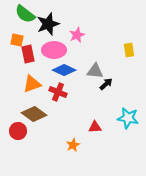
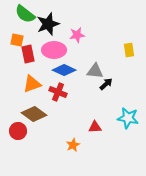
pink star: rotated 14 degrees clockwise
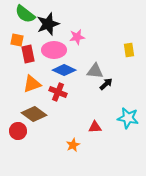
pink star: moved 2 px down
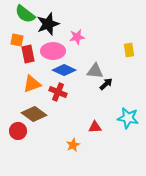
pink ellipse: moved 1 px left, 1 px down
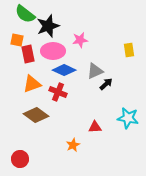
black star: moved 2 px down
pink star: moved 3 px right, 3 px down
gray triangle: rotated 30 degrees counterclockwise
brown diamond: moved 2 px right, 1 px down
red circle: moved 2 px right, 28 px down
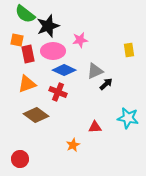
orange triangle: moved 5 px left
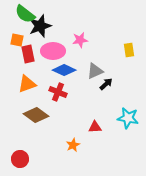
black star: moved 8 px left
